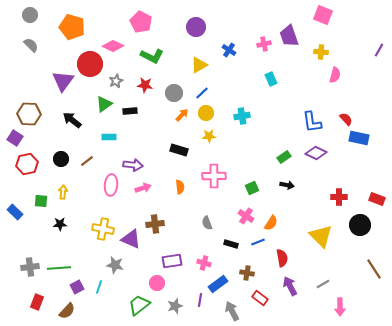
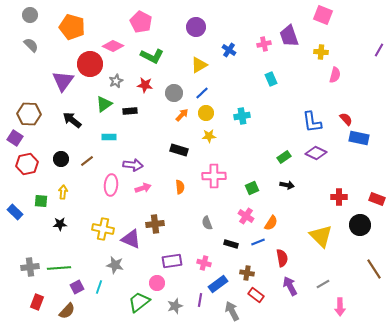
red rectangle at (260, 298): moved 4 px left, 3 px up
green trapezoid at (139, 305): moved 3 px up
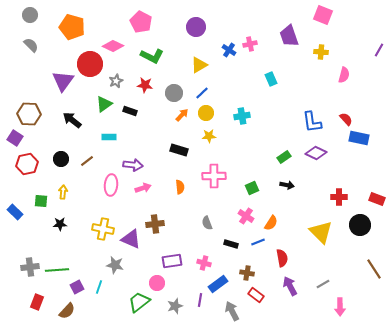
pink cross at (264, 44): moved 14 px left
pink semicircle at (335, 75): moved 9 px right
black rectangle at (130, 111): rotated 24 degrees clockwise
yellow triangle at (321, 236): moved 4 px up
green line at (59, 268): moved 2 px left, 2 px down
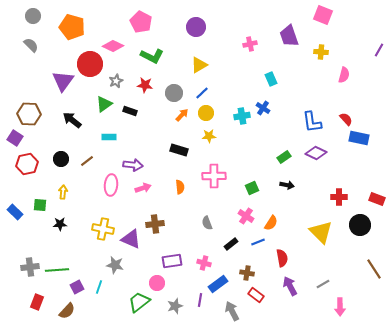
gray circle at (30, 15): moved 3 px right, 1 px down
blue cross at (229, 50): moved 34 px right, 58 px down
green square at (41, 201): moved 1 px left, 4 px down
black rectangle at (231, 244): rotated 56 degrees counterclockwise
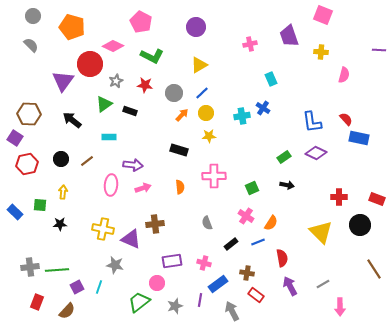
purple line at (379, 50): rotated 64 degrees clockwise
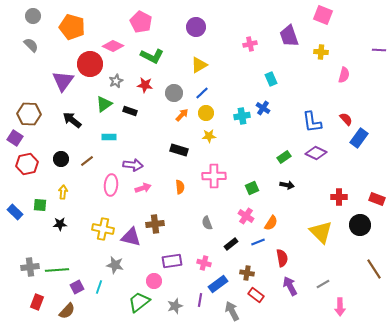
blue rectangle at (359, 138): rotated 66 degrees counterclockwise
purple triangle at (131, 239): moved 2 px up; rotated 10 degrees counterclockwise
pink circle at (157, 283): moved 3 px left, 2 px up
